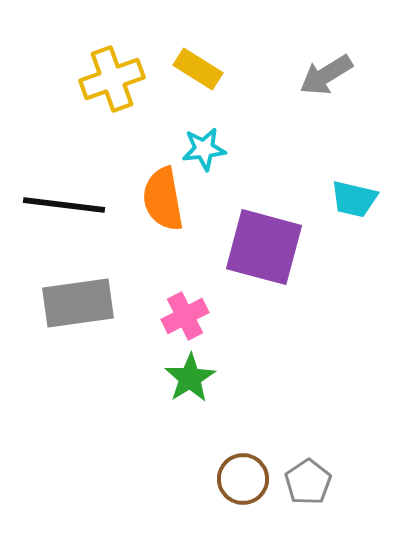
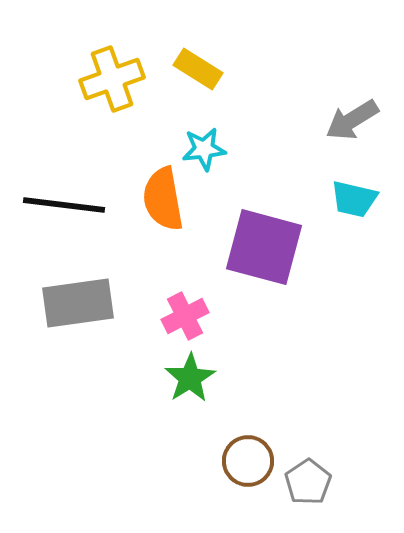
gray arrow: moved 26 px right, 45 px down
brown circle: moved 5 px right, 18 px up
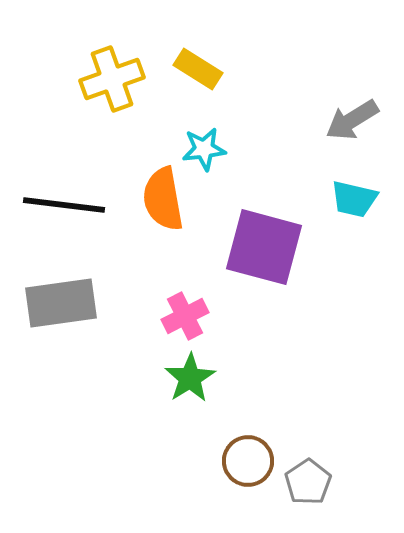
gray rectangle: moved 17 px left
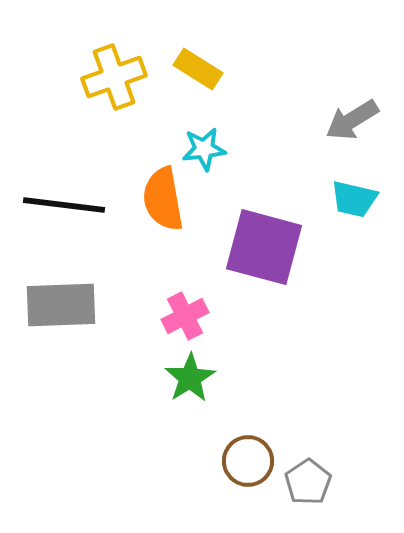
yellow cross: moved 2 px right, 2 px up
gray rectangle: moved 2 px down; rotated 6 degrees clockwise
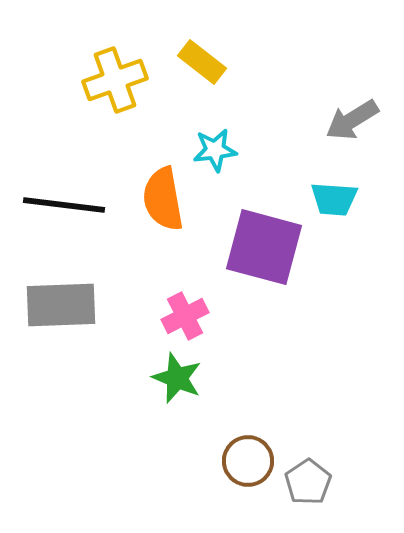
yellow rectangle: moved 4 px right, 7 px up; rotated 6 degrees clockwise
yellow cross: moved 1 px right, 3 px down
cyan star: moved 11 px right, 1 px down
cyan trapezoid: moved 20 px left; rotated 9 degrees counterclockwise
green star: moved 13 px left; rotated 18 degrees counterclockwise
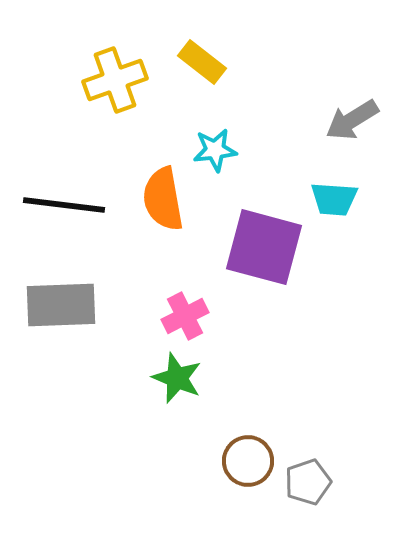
gray pentagon: rotated 15 degrees clockwise
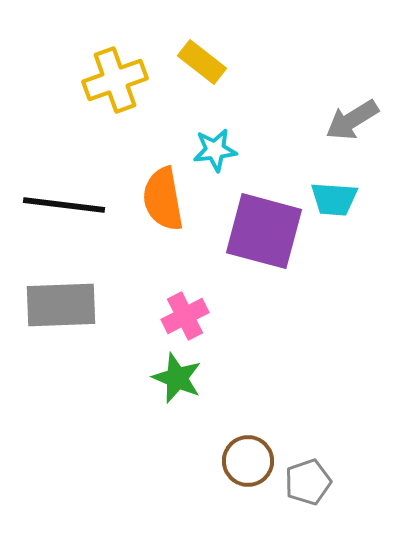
purple square: moved 16 px up
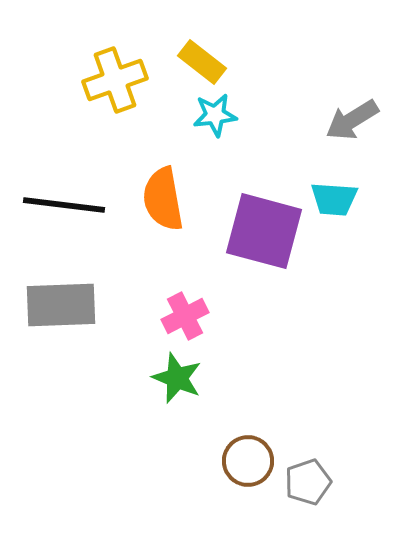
cyan star: moved 35 px up
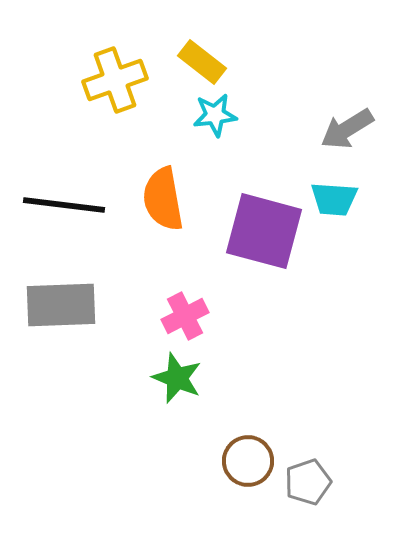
gray arrow: moved 5 px left, 9 px down
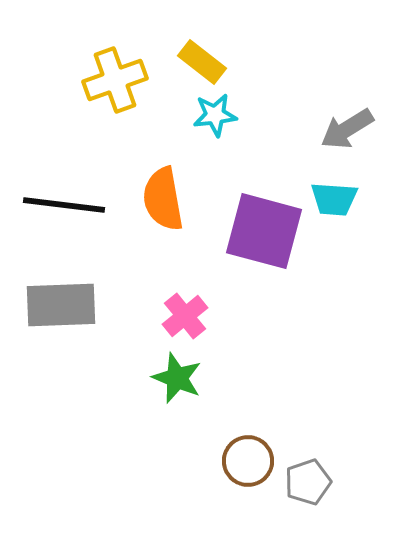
pink cross: rotated 12 degrees counterclockwise
